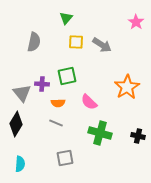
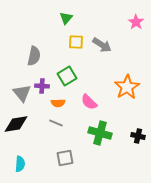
gray semicircle: moved 14 px down
green square: rotated 18 degrees counterclockwise
purple cross: moved 2 px down
black diamond: rotated 50 degrees clockwise
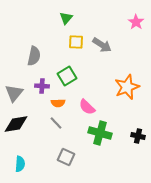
orange star: rotated 10 degrees clockwise
gray triangle: moved 8 px left; rotated 18 degrees clockwise
pink semicircle: moved 2 px left, 5 px down
gray line: rotated 24 degrees clockwise
gray square: moved 1 px right, 1 px up; rotated 36 degrees clockwise
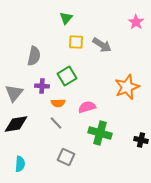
pink semicircle: rotated 120 degrees clockwise
black cross: moved 3 px right, 4 px down
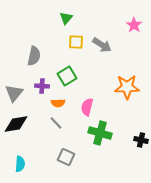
pink star: moved 2 px left, 3 px down
orange star: rotated 20 degrees clockwise
pink semicircle: rotated 60 degrees counterclockwise
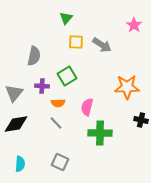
green cross: rotated 15 degrees counterclockwise
black cross: moved 20 px up
gray square: moved 6 px left, 5 px down
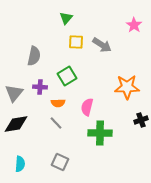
purple cross: moved 2 px left, 1 px down
black cross: rotated 32 degrees counterclockwise
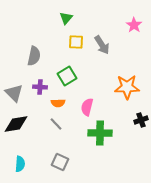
gray arrow: rotated 24 degrees clockwise
gray triangle: rotated 24 degrees counterclockwise
gray line: moved 1 px down
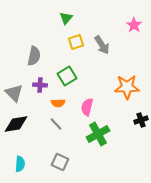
yellow square: rotated 21 degrees counterclockwise
purple cross: moved 2 px up
green cross: moved 2 px left, 1 px down; rotated 30 degrees counterclockwise
